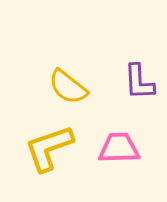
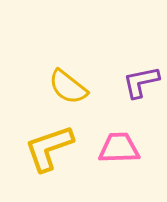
purple L-shape: moved 2 px right; rotated 81 degrees clockwise
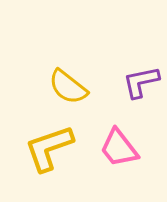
pink trapezoid: rotated 126 degrees counterclockwise
